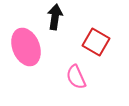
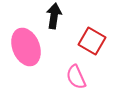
black arrow: moved 1 px left, 1 px up
red square: moved 4 px left, 1 px up
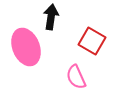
black arrow: moved 3 px left, 1 px down
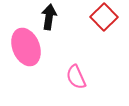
black arrow: moved 2 px left
red square: moved 12 px right, 24 px up; rotated 16 degrees clockwise
